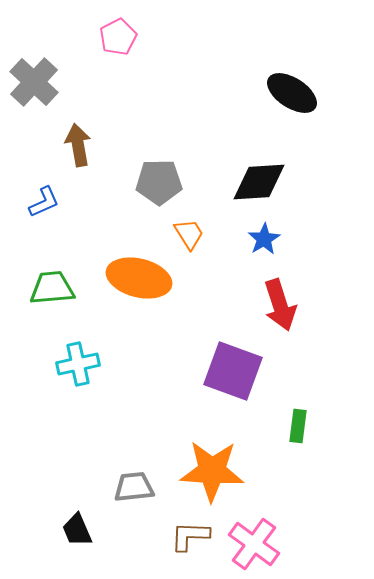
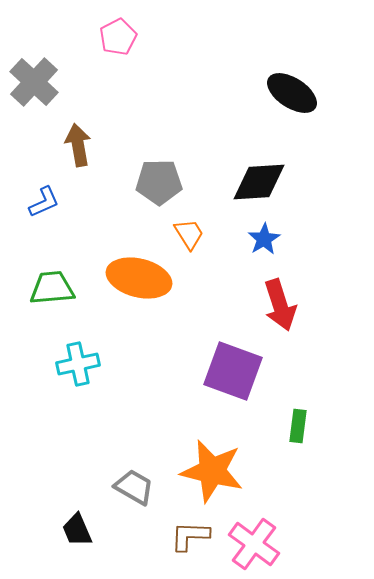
orange star: rotated 10 degrees clockwise
gray trapezoid: rotated 36 degrees clockwise
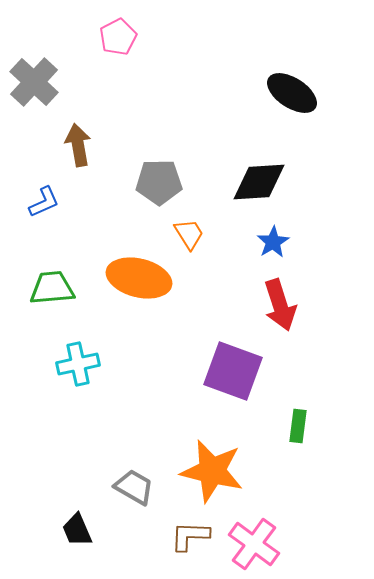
blue star: moved 9 px right, 3 px down
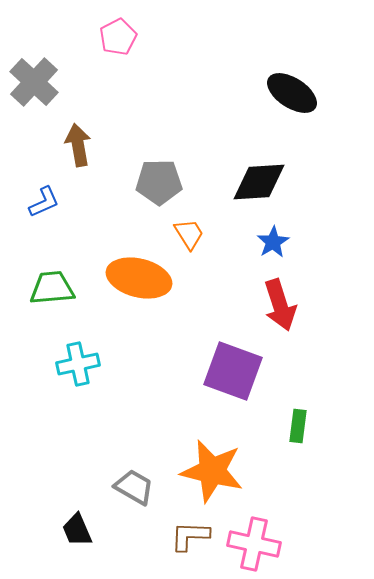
pink cross: rotated 24 degrees counterclockwise
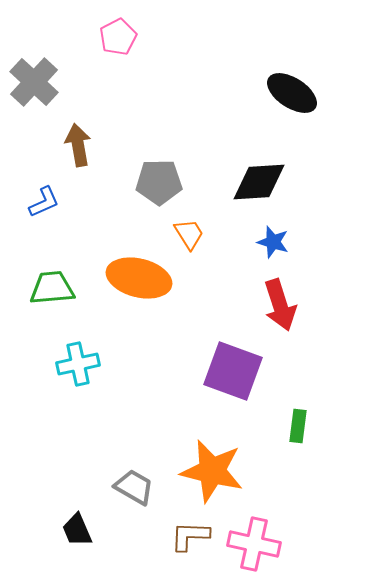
blue star: rotated 24 degrees counterclockwise
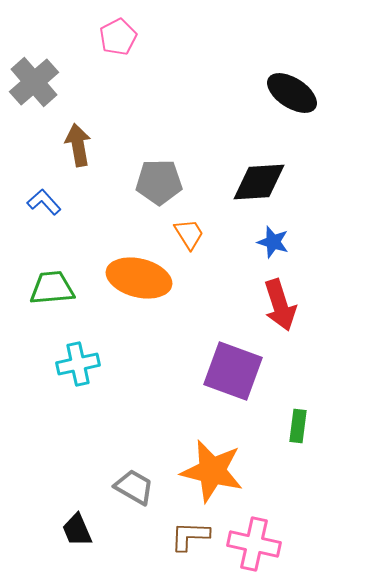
gray cross: rotated 6 degrees clockwise
blue L-shape: rotated 108 degrees counterclockwise
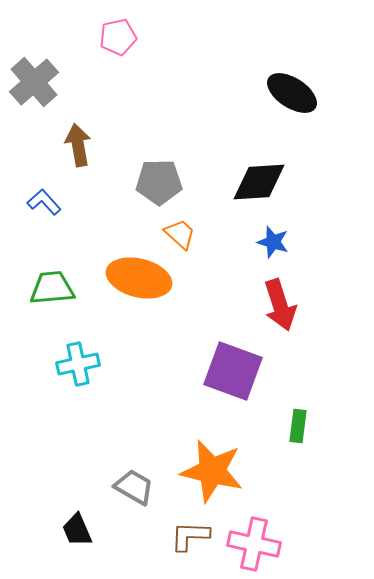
pink pentagon: rotated 15 degrees clockwise
orange trapezoid: moved 9 px left; rotated 16 degrees counterclockwise
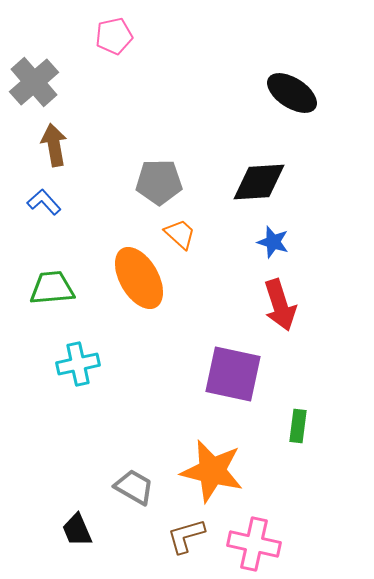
pink pentagon: moved 4 px left, 1 px up
brown arrow: moved 24 px left
orange ellipse: rotated 46 degrees clockwise
purple square: moved 3 px down; rotated 8 degrees counterclockwise
brown L-shape: moved 4 px left; rotated 18 degrees counterclockwise
